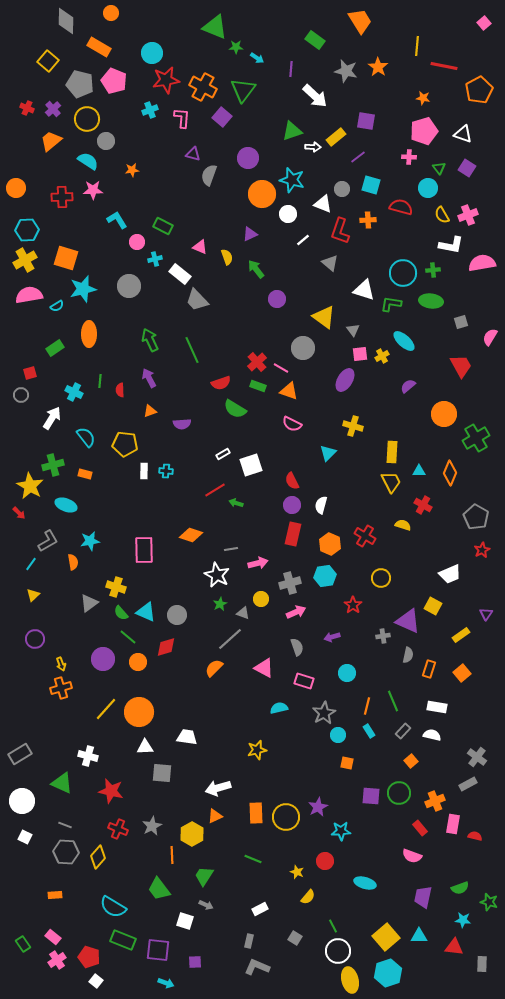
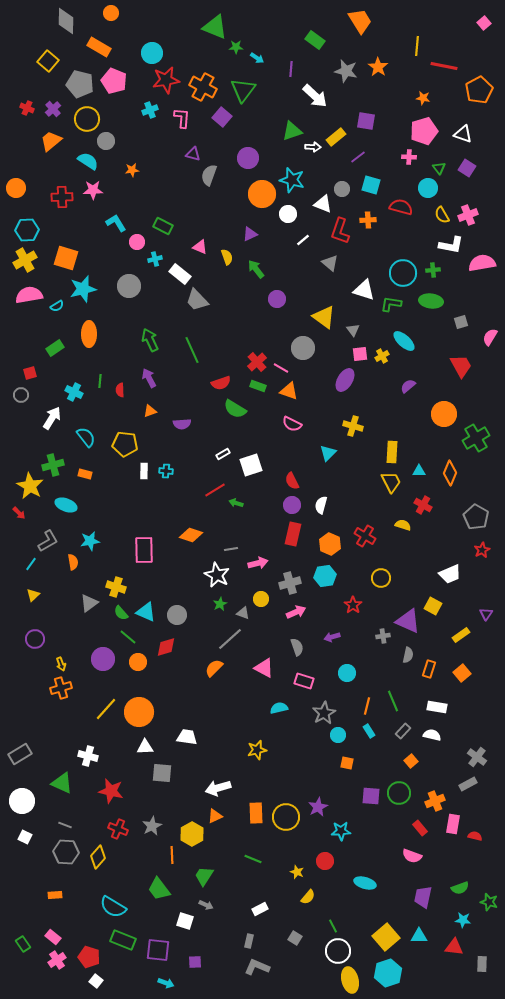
cyan L-shape at (117, 220): moved 1 px left, 3 px down
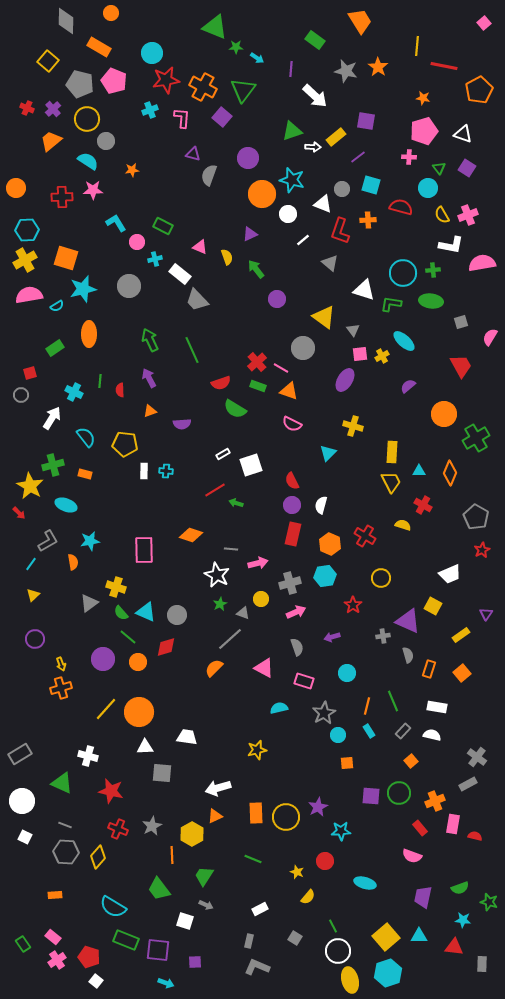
gray line at (231, 549): rotated 16 degrees clockwise
gray semicircle at (408, 655): rotated 28 degrees counterclockwise
orange square at (347, 763): rotated 16 degrees counterclockwise
green rectangle at (123, 940): moved 3 px right
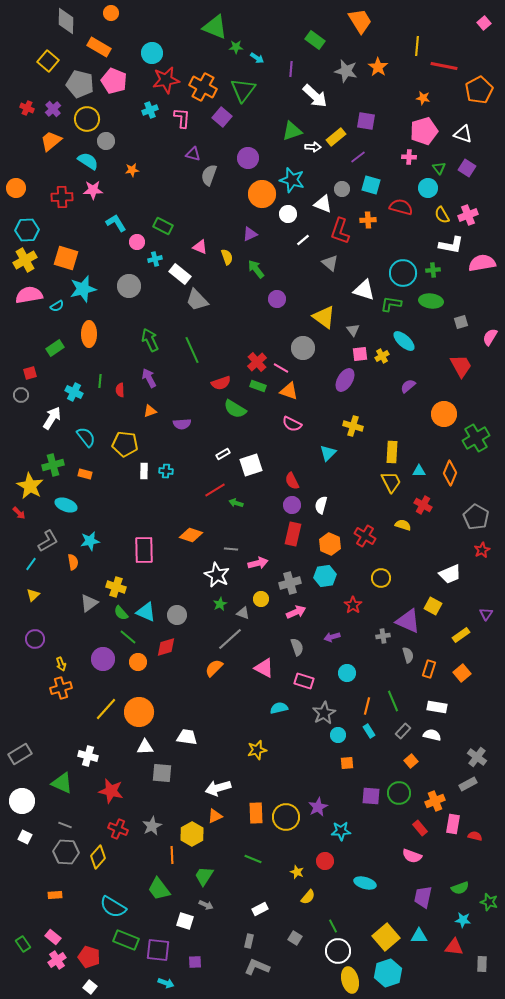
white square at (96, 981): moved 6 px left, 6 px down
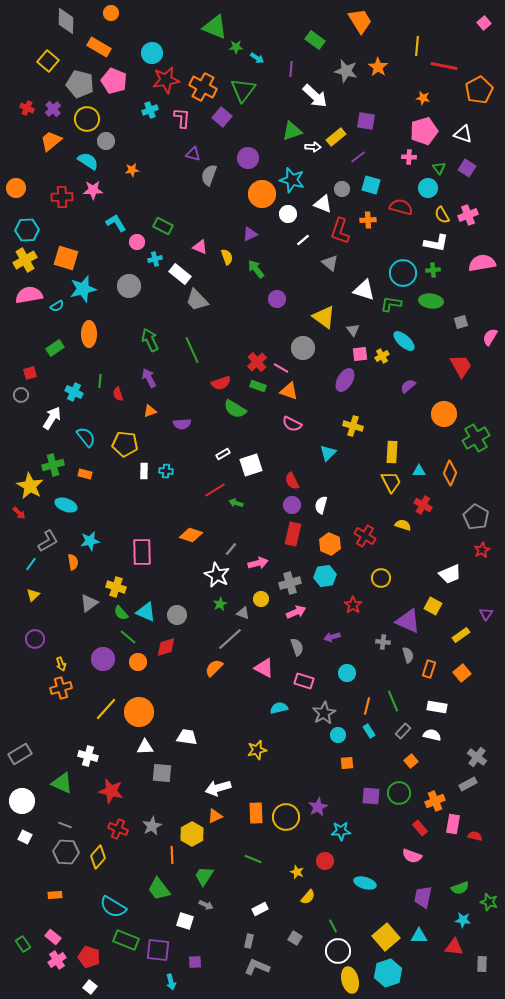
white L-shape at (451, 245): moved 15 px left, 2 px up
red semicircle at (120, 390): moved 2 px left, 4 px down; rotated 16 degrees counterclockwise
gray line at (231, 549): rotated 56 degrees counterclockwise
pink rectangle at (144, 550): moved 2 px left, 2 px down
gray cross at (383, 636): moved 6 px down; rotated 16 degrees clockwise
cyan arrow at (166, 983): moved 5 px right, 1 px up; rotated 56 degrees clockwise
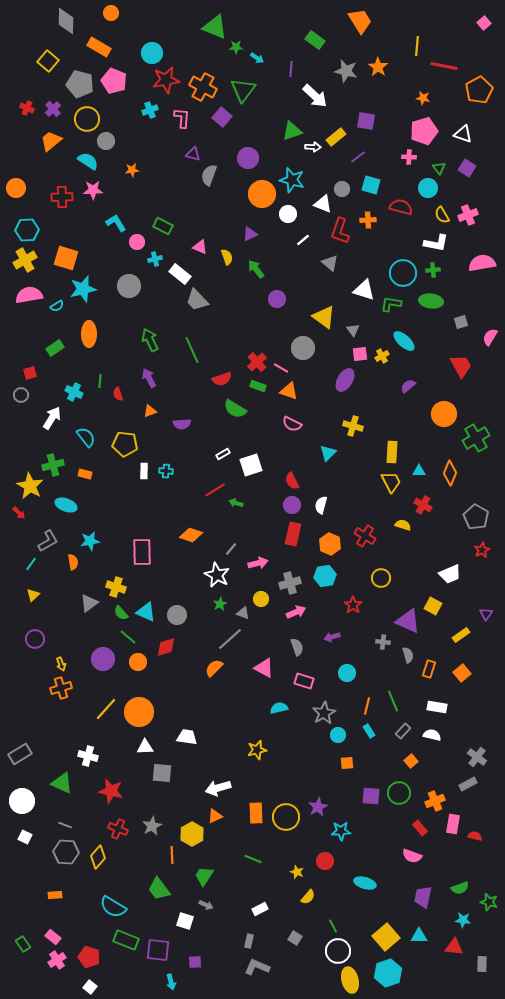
red semicircle at (221, 383): moved 1 px right, 4 px up
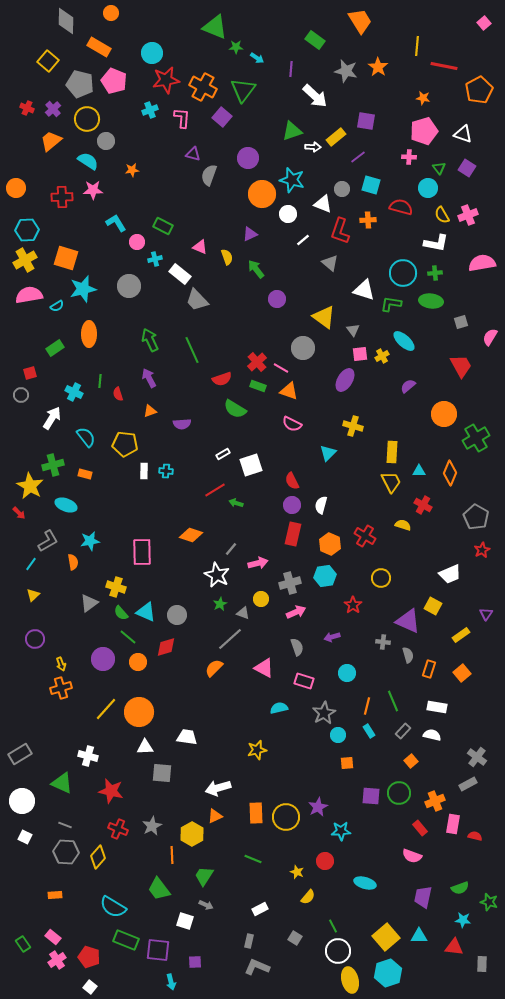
green cross at (433, 270): moved 2 px right, 3 px down
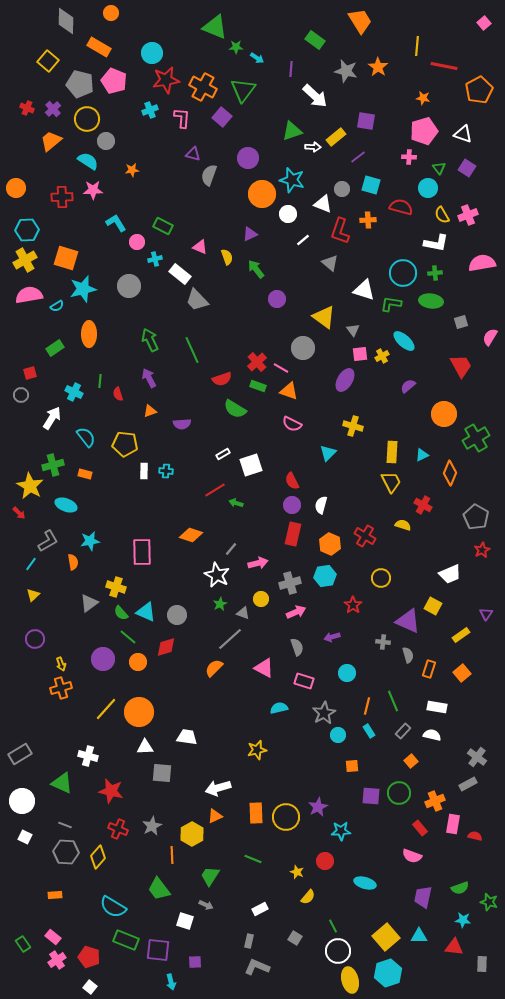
cyan triangle at (419, 471): moved 3 px right, 16 px up; rotated 24 degrees counterclockwise
orange square at (347, 763): moved 5 px right, 3 px down
green trapezoid at (204, 876): moved 6 px right
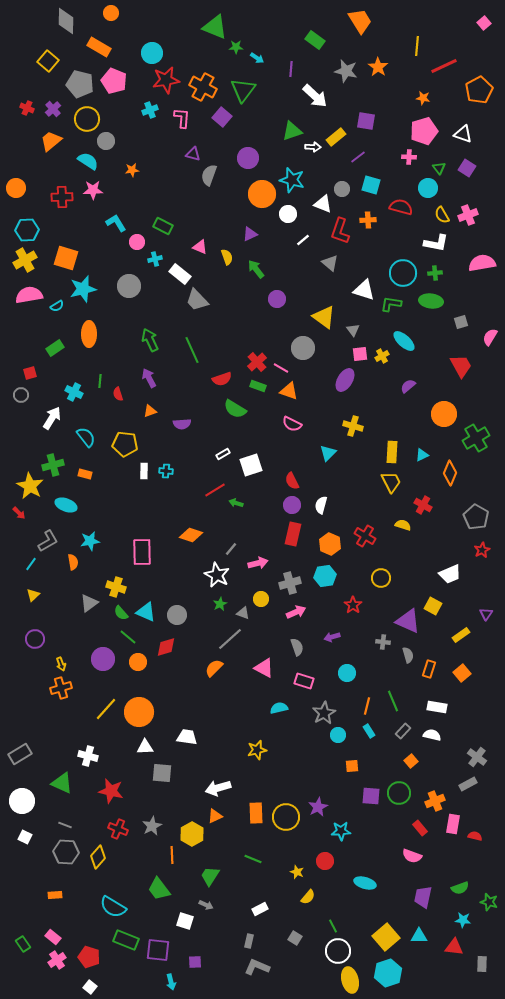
red line at (444, 66): rotated 36 degrees counterclockwise
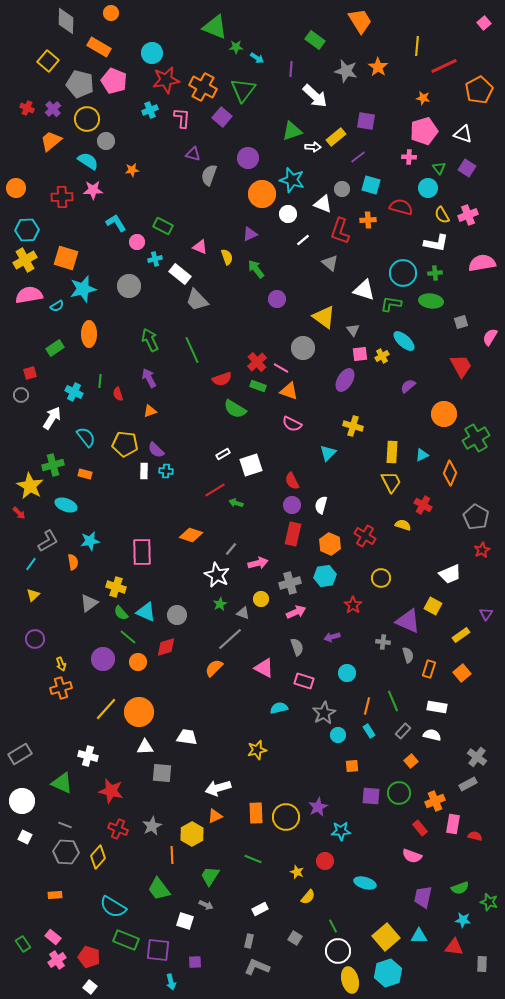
purple semicircle at (182, 424): moved 26 px left, 26 px down; rotated 48 degrees clockwise
